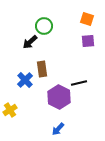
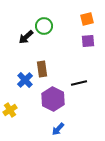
orange square: rotated 32 degrees counterclockwise
black arrow: moved 4 px left, 5 px up
purple hexagon: moved 6 px left, 2 px down
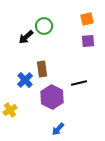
purple hexagon: moved 1 px left, 2 px up
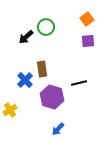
orange square: rotated 24 degrees counterclockwise
green circle: moved 2 px right, 1 px down
purple hexagon: rotated 10 degrees counterclockwise
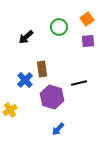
green circle: moved 13 px right
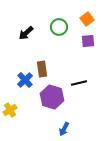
black arrow: moved 4 px up
blue arrow: moved 6 px right; rotated 16 degrees counterclockwise
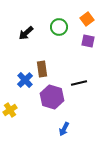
purple square: rotated 16 degrees clockwise
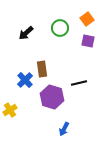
green circle: moved 1 px right, 1 px down
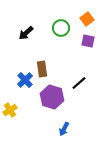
green circle: moved 1 px right
black line: rotated 28 degrees counterclockwise
